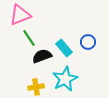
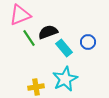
black semicircle: moved 6 px right, 24 px up
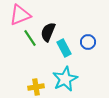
black semicircle: rotated 48 degrees counterclockwise
green line: moved 1 px right
cyan rectangle: rotated 12 degrees clockwise
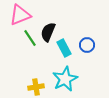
blue circle: moved 1 px left, 3 px down
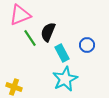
cyan rectangle: moved 2 px left, 5 px down
yellow cross: moved 22 px left; rotated 28 degrees clockwise
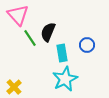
pink triangle: moved 2 px left; rotated 50 degrees counterclockwise
cyan rectangle: rotated 18 degrees clockwise
yellow cross: rotated 28 degrees clockwise
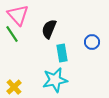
black semicircle: moved 1 px right, 3 px up
green line: moved 18 px left, 4 px up
blue circle: moved 5 px right, 3 px up
cyan star: moved 10 px left, 1 px down; rotated 15 degrees clockwise
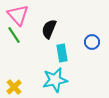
green line: moved 2 px right, 1 px down
